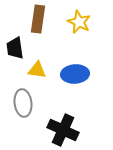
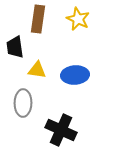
yellow star: moved 1 px left, 3 px up
black trapezoid: moved 1 px up
blue ellipse: moved 1 px down
gray ellipse: rotated 8 degrees clockwise
black cross: moved 2 px left
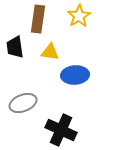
yellow star: moved 1 px right, 3 px up; rotated 15 degrees clockwise
yellow triangle: moved 13 px right, 18 px up
gray ellipse: rotated 68 degrees clockwise
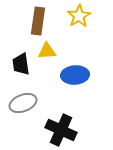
brown rectangle: moved 2 px down
black trapezoid: moved 6 px right, 17 px down
yellow triangle: moved 3 px left, 1 px up; rotated 12 degrees counterclockwise
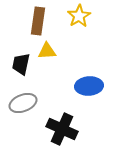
black trapezoid: rotated 20 degrees clockwise
blue ellipse: moved 14 px right, 11 px down
black cross: moved 1 px right, 1 px up
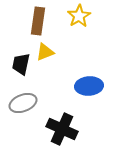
yellow triangle: moved 2 px left, 1 px down; rotated 18 degrees counterclockwise
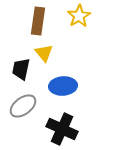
yellow triangle: moved 1 px left, 1 px down; rotated 48 degrees counterclockwise
black trapezoid: moved 5 px down
blue ellipse: moved 26 px left
gray ellipse: moved 3 px down; rotated 16 degrees counterclockwise
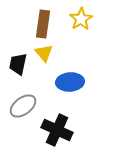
yellow star: moved 2 px right, 3 px down
brown rectangle: moved 5 px right, 3 px down
black trapezoid: moved 3 px left, 5 px up
blue ellipse: moved 7 px right, 4 px up
black cross: moved 5 px left, 1 px down
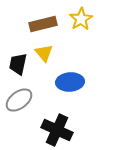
brown rectangle: rotated 68 degrees clockwise
gray ellipse: moved 4 px left, 6 px up
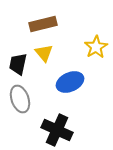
yellow star: moved 15 px right, 28 px down
blue ellipse: rotated 20 degrees counterclockwise
gray ellipse: moved 1 px right, 1 px up; rotated 72 degrees counterclockwise
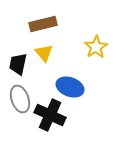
blue ellipse: moved 5 px down; rotated 44 degrees clockwise
black cross: moved 7 px left, 15 px up
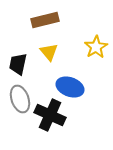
brown rectangle: moved 2 px right, 4 px up
yellow triangle: moved 5 px right, 1 px up
